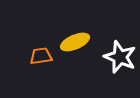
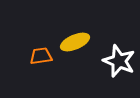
white star: moved 1 px left, 4 px down
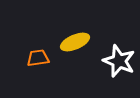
orange trapezoid: moved 3 px left, 2 px down
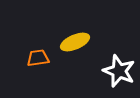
white star: moved 10 px down
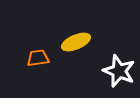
yellow ellipse: moved 1 px right
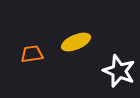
orange trapezoid: moved 6 px left, 4 px up
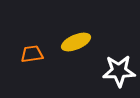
white star: rotated 24 degrees counterclockwise
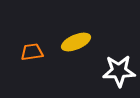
orange trapezoid: moved 2 px up
